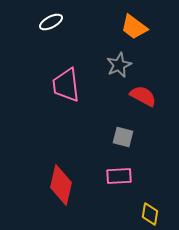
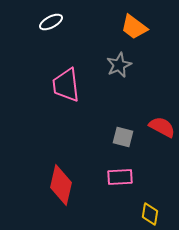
red semicircle: moved 19 px right, 31 px down
pink rectangle: moved 1 px right, 1 px down
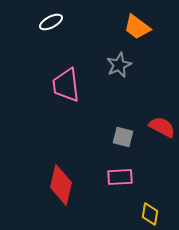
orange trapezoid: moved 3 px right
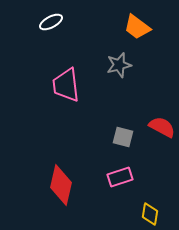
gray star: rotated 10 degrees clockwise
pink rectangle: rotated 15 degrees counterclockwise
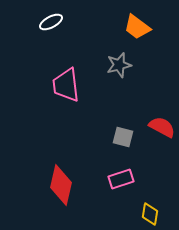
pink rectangle: moved 1 px right, 2 px down
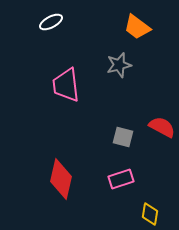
red diamond: moved 6 px up
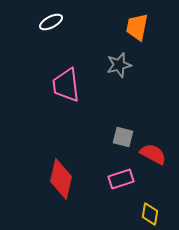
orange trapezoid: rotated 64 degrees clockwise
red semicircle: moved 9 px left, 27 px down
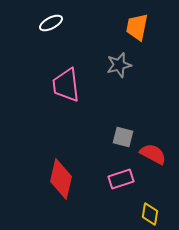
white ellipse: moved 1 px down
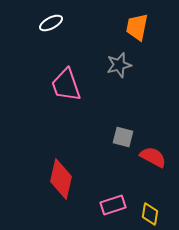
pink trapezoid: rotated 12 degrees counterclockwise
red semicircle: moved 3 px down
pink rectangle: moved 8 px left, 26 px down
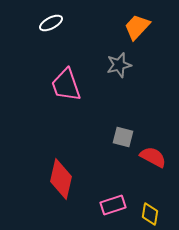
orange trapezoid: rotated 32 degrees clockwise
